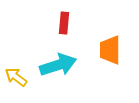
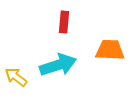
red rectangle: moved 1 px up
orange trapezoid: rotated 92 degrees clockwise
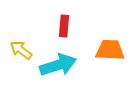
red rectangle: moved 4 px down
yellow arrow: moved 5 px right, 27 px up
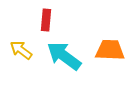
red rectangle: moved 18 px left, 6 px up
cyan arrow: moved 6 px right, 9 px up; rotated 126 degrees counterclockwise
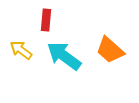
orange trapezoid: rotated 140 degrees counterclockwise
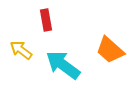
red rectangle: rotated 15 degrees counterclockwise
cyan arrow: moved 1 px left, 9 px down
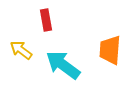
orange trapezoid: rotated 52 degrees clockwise
